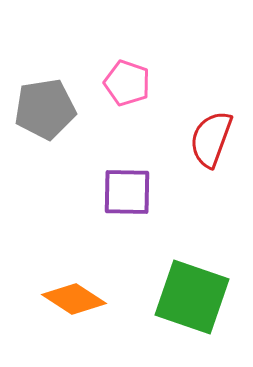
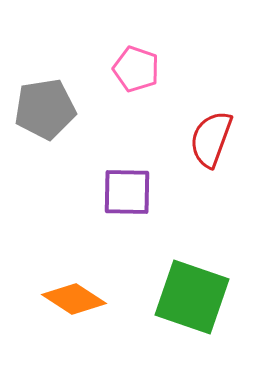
pink pentagon: moved 9 px right, 14 px up
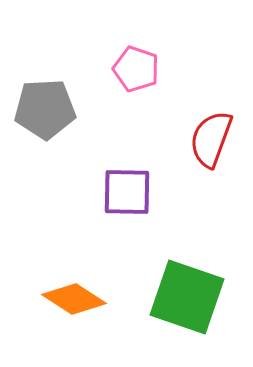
gray pentagon: rotated 6 degrees clockwise
green square: moved 5 px left
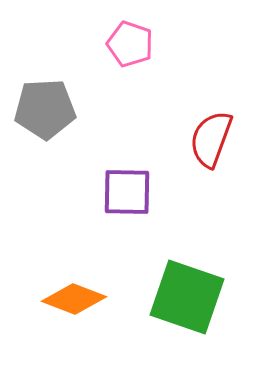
pink pentagon: moved 6 px left, 25 px up
orange diamond: rotated 12 degrees counterclockwise
